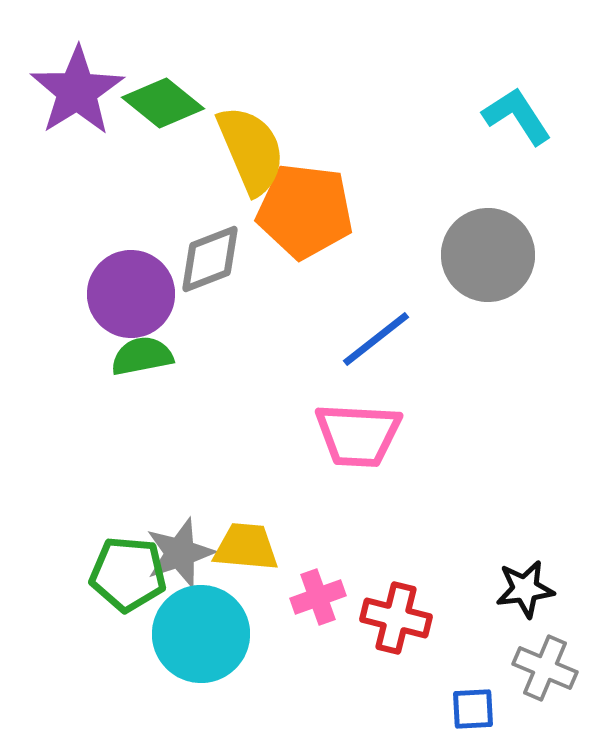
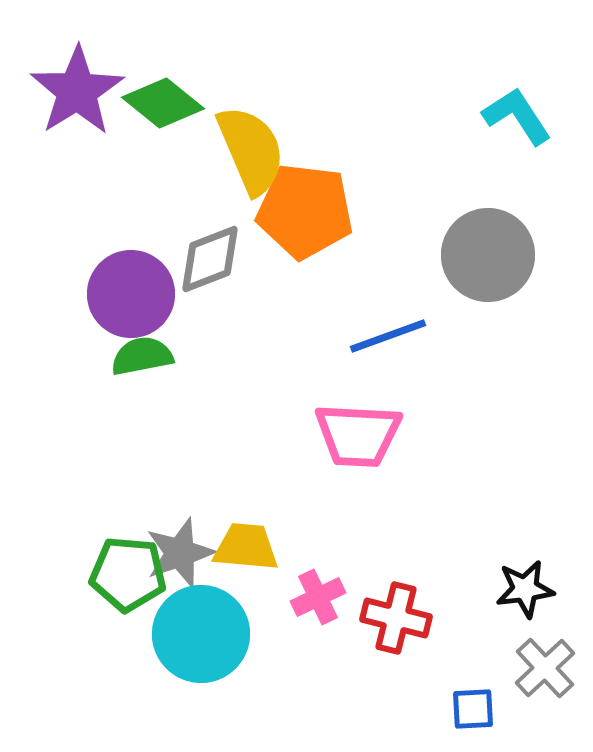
blue line: moved 12 px right, 3 px up; rotated 18 degrees clockwise
pink cross: rotated 6 degrees counterclockwise
gray cross: rotated 24 degrees clockwise
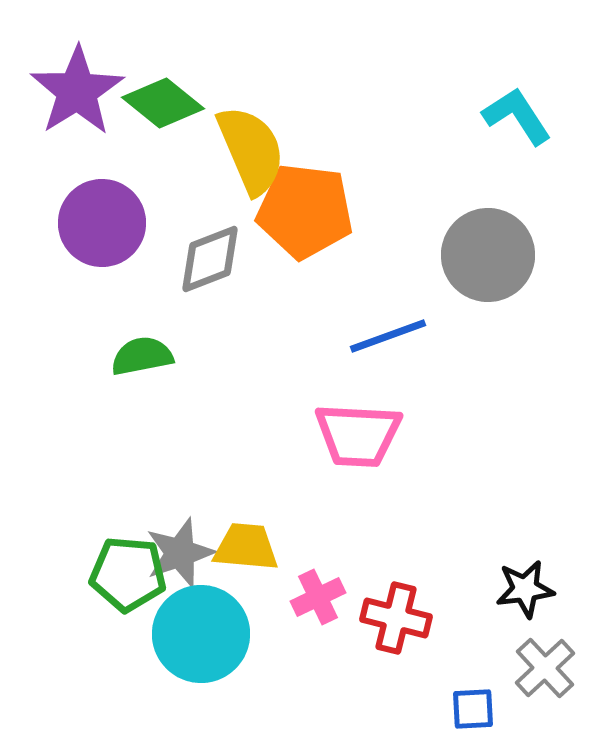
purple circle: moved 29 px left, 71 px up
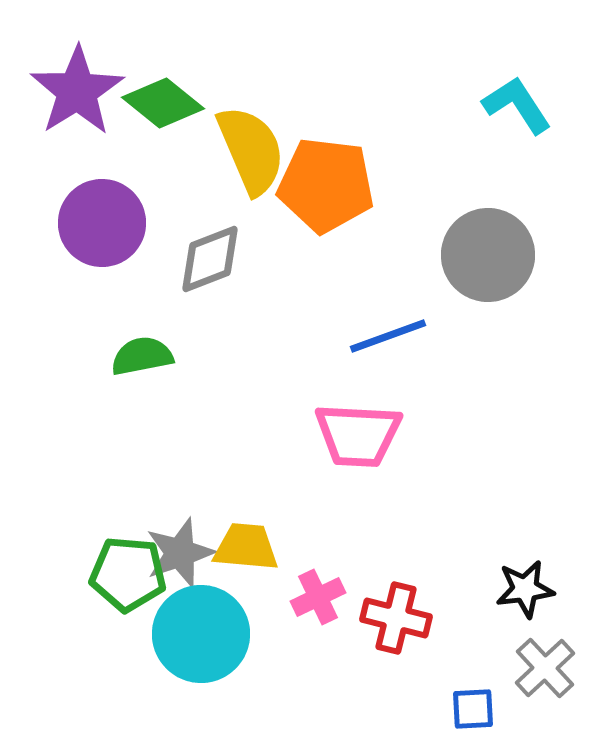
cyan L-shape: moved 11 px up
orange pentagon: moved 21 px right, 26 px up
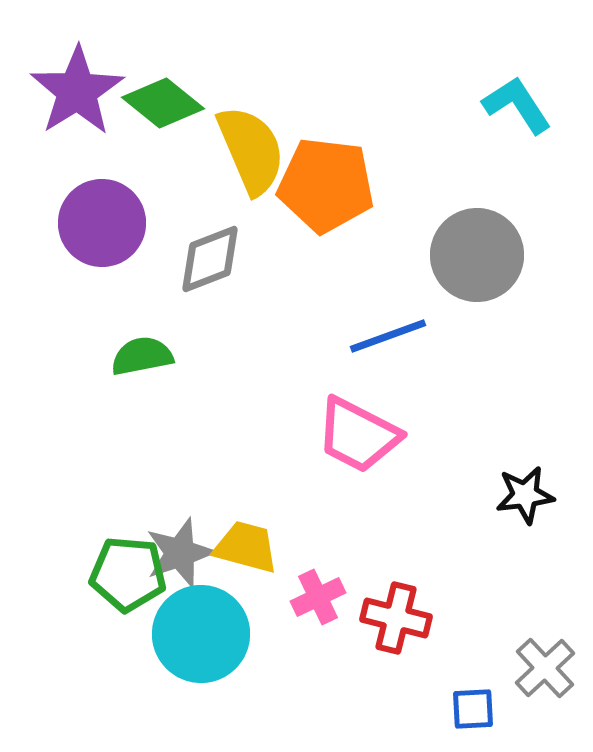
gray circle: moved 11 px left
pink trapezoid: rotated 24 degrees clockwise
yellow trapezoid: rotated 10 degrees clockwise
black star: moved 94 px up
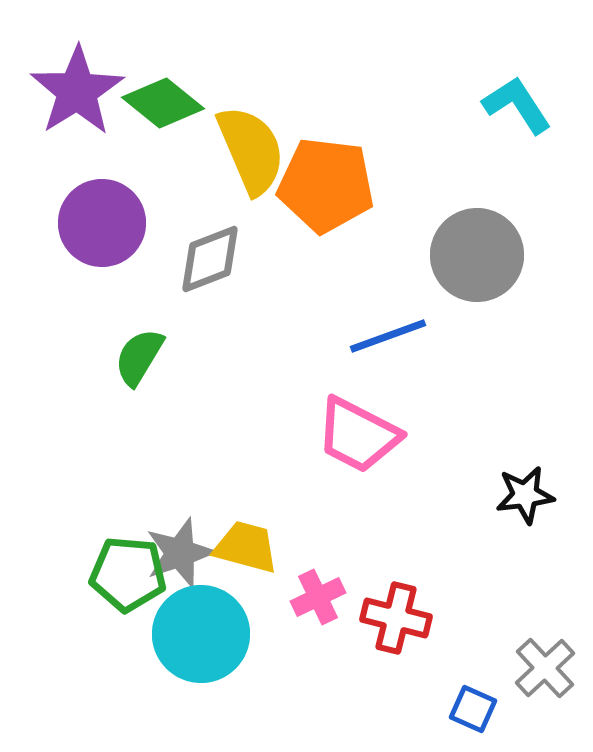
green semicircle: moved 3 px left, 1 px down; rotated 48 degrees counterclockwise
blue square: rotated 27 degrees clockwise
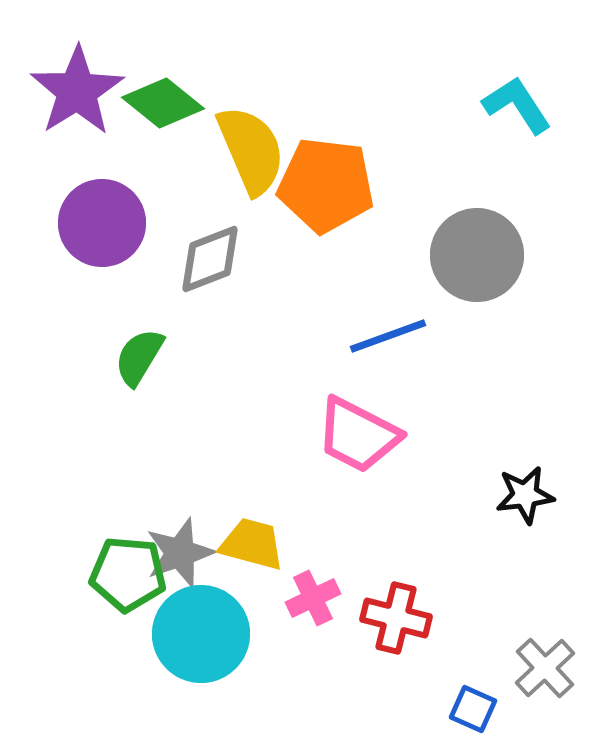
yellow trapezoid: moved 6 px right, 3 px up
pink cross: moved 5 px left, 1 px down
